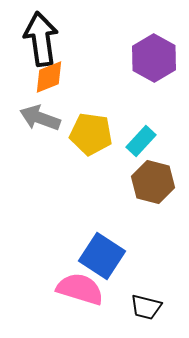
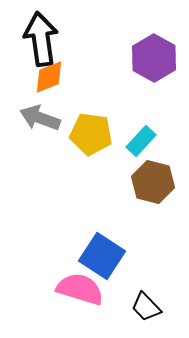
black trapezoid: rotated 32 degrees clockwise
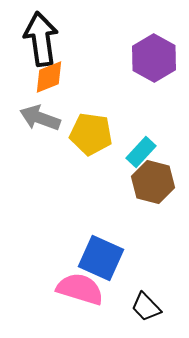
cyan rectangle: moved 11 px down
blue square: moved 1 px left, 2 px down; rotated 9 degrees counterclockwise
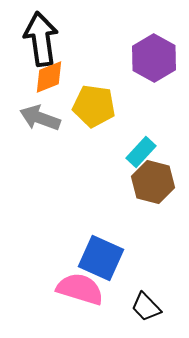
yellow pentagon: moved 3 px right, 28 px up
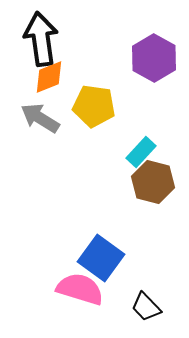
gray arrow: rotated 12 degrees clockwise
blue square: rotated 12 degrees clockwise
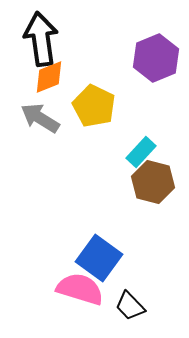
purple hexagon: moved 2 px right; rotated 9 degrees clockwise
yellow pentagon: rotated 18 degrees clockwise
blue square: moved 2 px left
black trapezoid: moved 16 px left, 1 px up
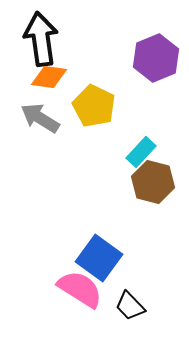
orange diamond: rotated 30 degrees clockwise
pink semicircle: rotated 15 degrees clockwise
